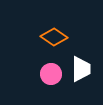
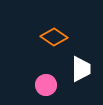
pink circle: moved 5 px left, 11 px down
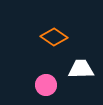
white trapezoid: rotated 92 degrees counterclockwise
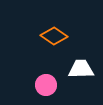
orange diamond: moved 1 px up
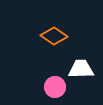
pink circle: moved 9 px right, 2 px down
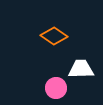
pink circle: moved 1 px right, 1 px down
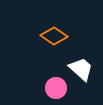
white trapezoid: rotated 44 degrees clockwise
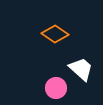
orange diamond: moved 1 px right, 2 px up
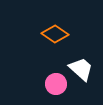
pink circle: moved 4 px up
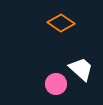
orange diamond: moved 6 px right, 11 px up
